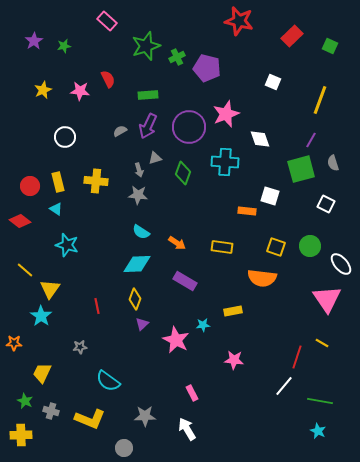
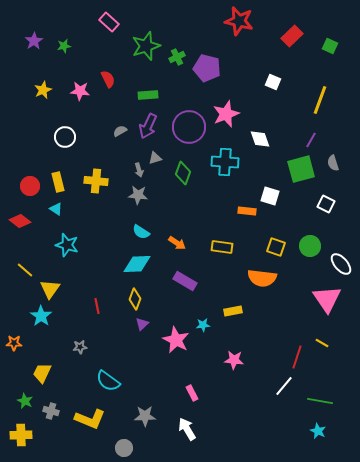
pink rectangle at (107, 21): moved 2 px right, 1 px down
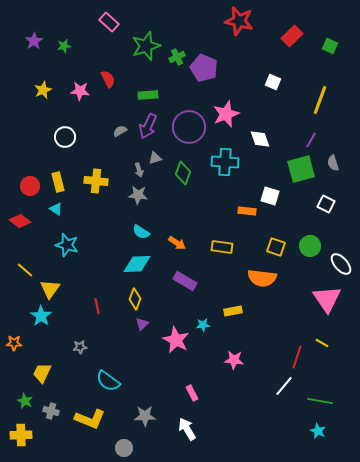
purple pentagon at (207, 68): moved 3 px left; rotated 8 degrees clockwise
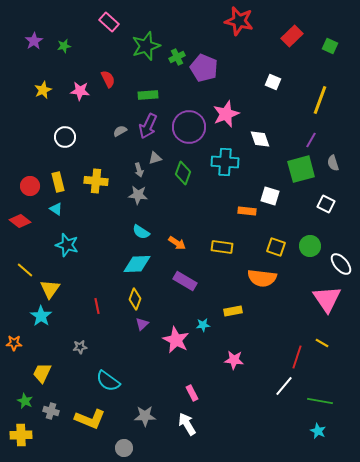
white arrow at (187, 429): moved 5 px up
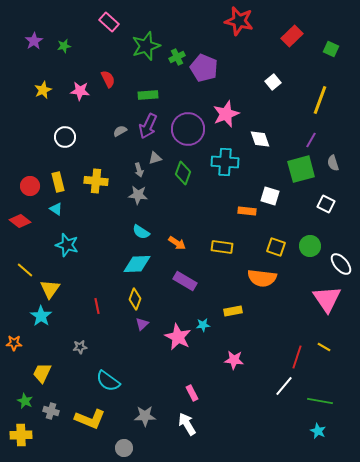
green square at (330, 46): moved 1 px right, 3 px down
white square at (273, 82): rotated 28 degrees clockwise
purple circle at (189, 127): moved 1 px left, 2 px down
pink star at (176, 340): moved 2 px right, 3 px up
yellow line at (322, 343): moved 2 px right, 4 px down
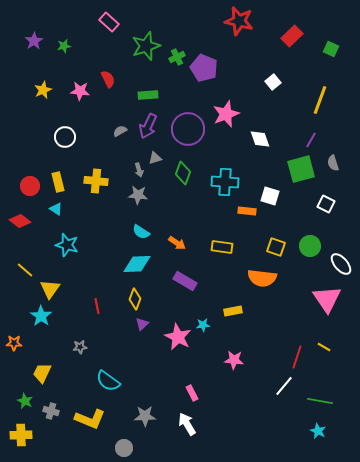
cyan cross at (225, 162): moved 20 px down
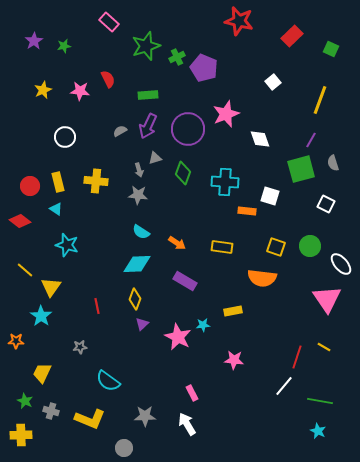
yellow triangle at (50, 289): moved 1 px right, 2 px up
orange star at (14, 343): moved 2 px right, 2 px up
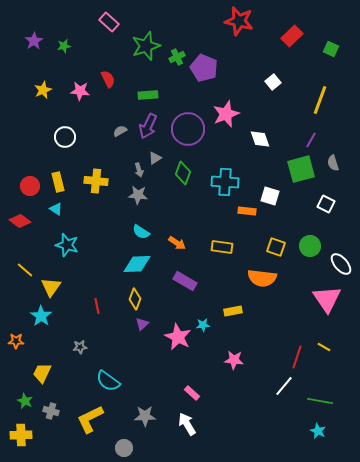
gray triangle at (155, 158): rotated 16 degrees counterclockwise
pink rectangle at (192, 393): rotated 21 degrees counterclockwise
yellow L-shape at (90, 419): rotated 132 degrees clockwise
